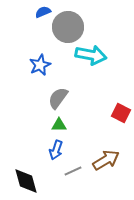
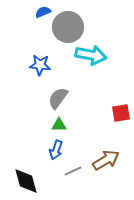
blue star: rotated 30 degrees clockwise
red square: rotated 36 degrees counterclockwise
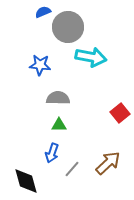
cyan arrow: moved 2 px down
gray semicircle: rotated 55 degrees clockwise
red square: moved 1 px left; rotated 30 degrees counterclockwise
blue arrow: moved 4 px left, 3 px down
brown arrow: moved 2 px right, 3 px down; rotated 12 degrees counterclockwise
gray line: moved 1 px left, 2 px up; rotated 24 degrees counterclockwise
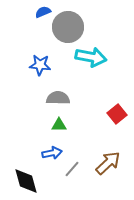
red square: moved 3 px left, 1 px down
blue arrow: rotated 120 degrees counterclockwise
